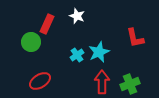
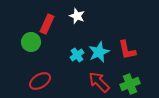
red L-shape: moved 8 px left, 12 px down
red arrow: moved 3 px left; rotated 45 degrees counterclockwise
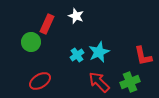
white star: moved 1 px left
red L-shape: moved 16 px right, 6 px down
green cross: moved 2 px up
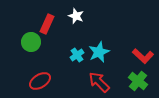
red L-shape: rotated 35 degrees counterclockwise
green cross: moved 8 px right, 1 px up; rotated 30 degrees counterclockwise
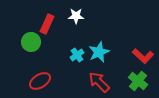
white star: rotated 21 degrees counterclockwise
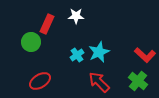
red L-shape: moved 2 px right, 1 px up
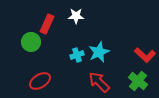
cyan cross: rotated 16 degrees clockwise
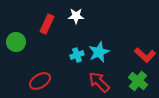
green circle: moved 15 px left
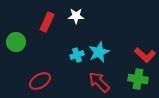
red rectangle: moved 2 px up
green cross: moved 2 px up; rotated 30 degrees counterclockwise
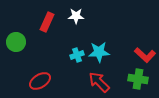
cyan star: rotated 20 degrees clockwise
